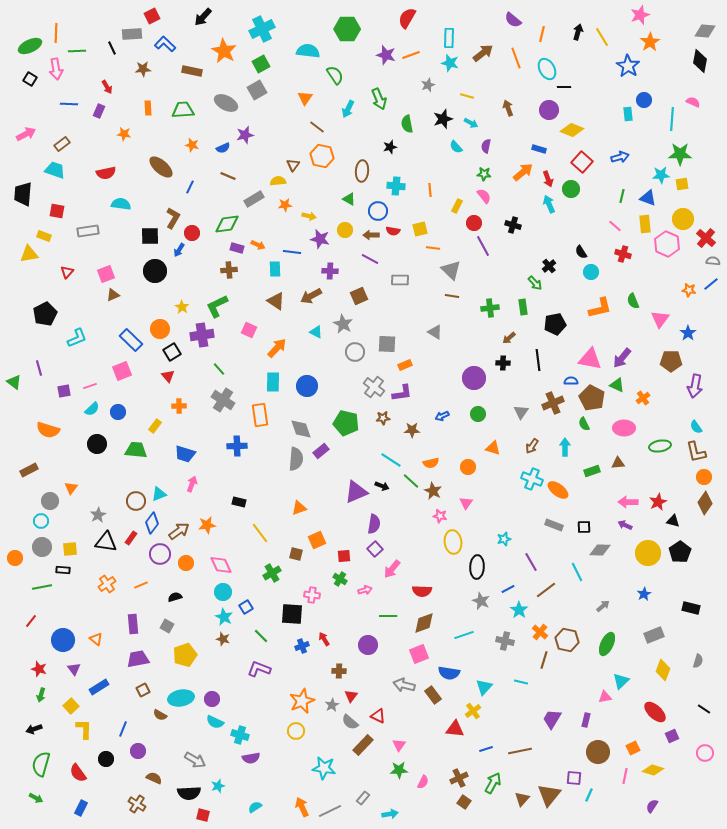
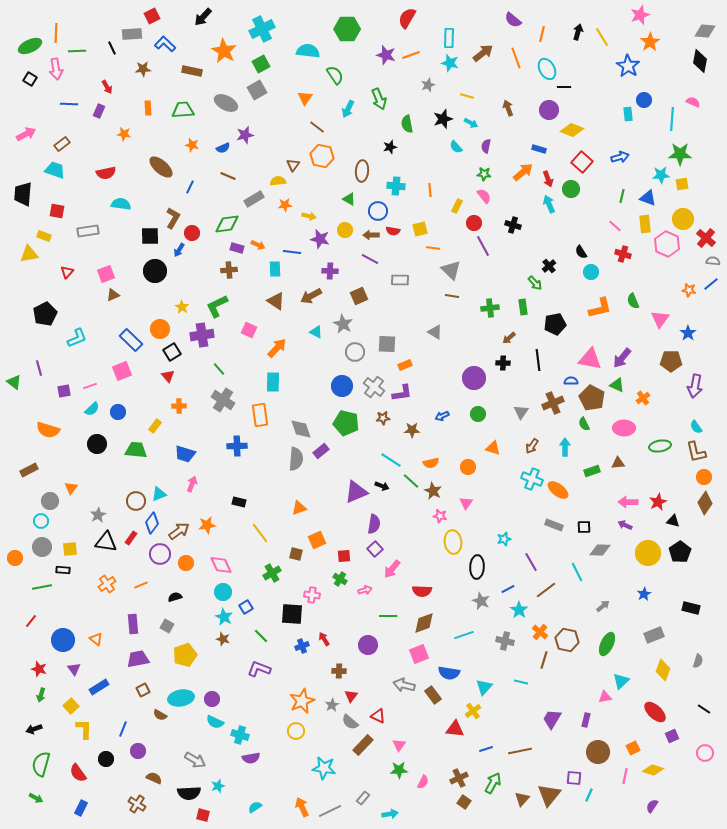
blue circle at (307, 386): moved 35 px right
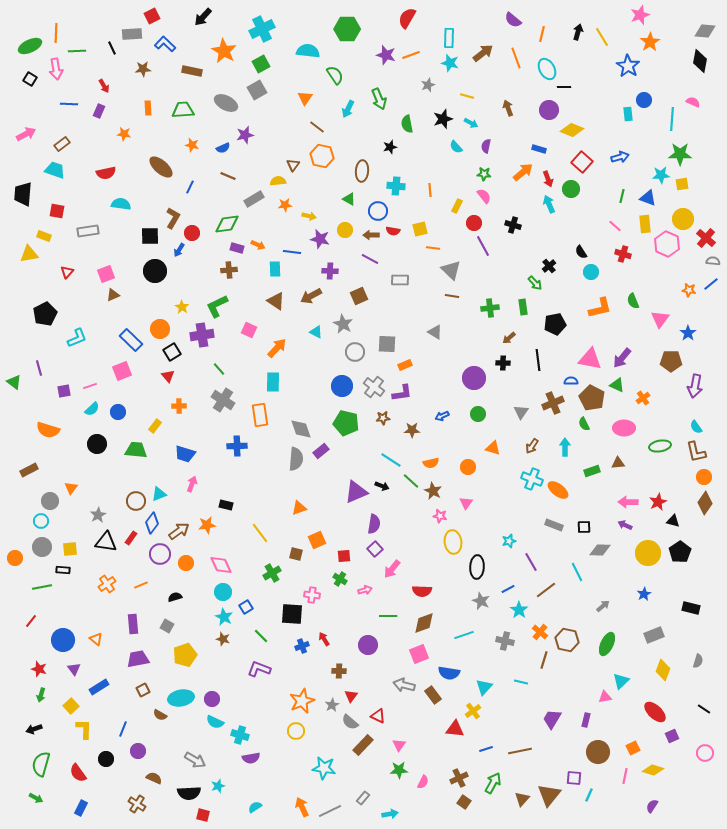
red arrow at (107, 87): moved 3 px left, 1 px up
black rectangle at (239, 502): moved 13 px left, 3 px down
cyan star at (504, 539): moved 5 px right, 2 px down
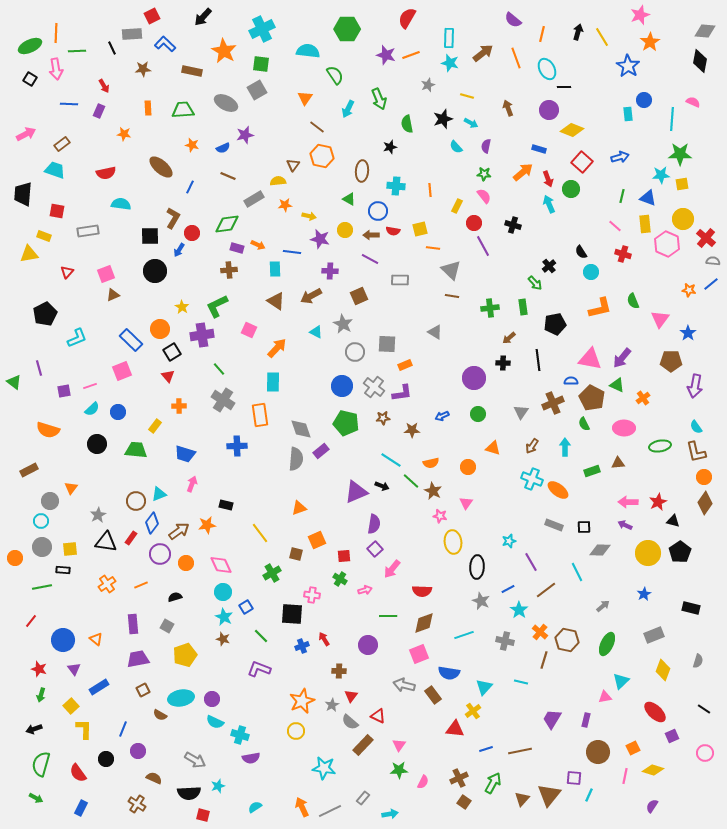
green square at (261, 64): rotated 36 degrees clockwise
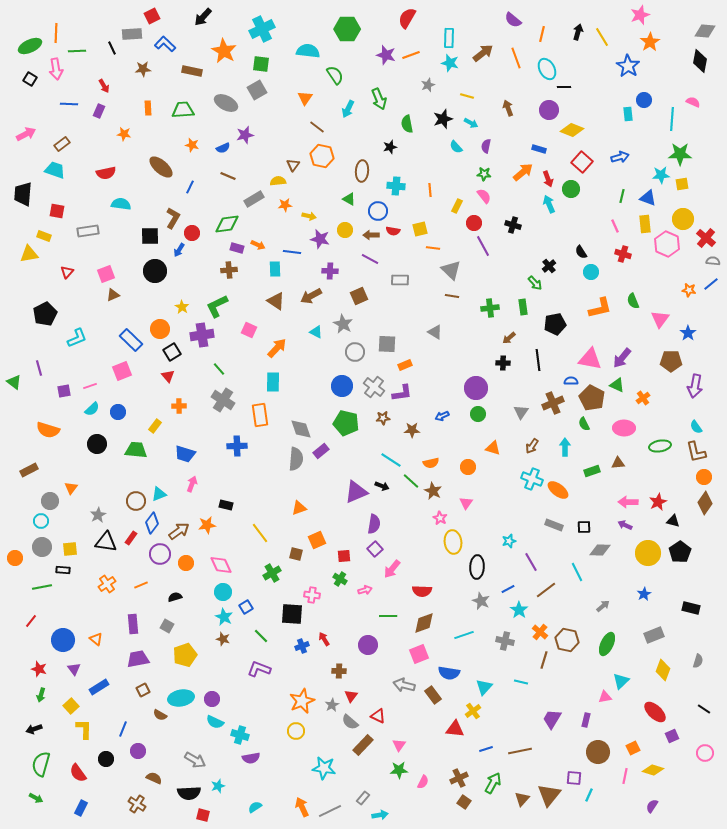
pink line at (615, 226): rotated 24 degrees clockwise
purple circle at (474, 378): moved 2 px right, 10 px down
pink star at (440, 516): moved 2 px down; rotated 16 degrees clockwise
cyan arrow at (390, 814): moved 10 px left, 1 px down
